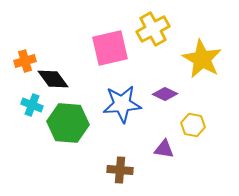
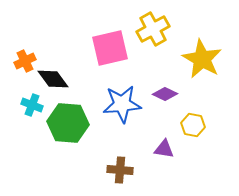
orange cross: rotated 10 degrees counterclockwise
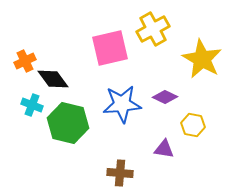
purple diamond: moved 3 px down
green hexagon: rotated 9 degrees clockwise
brown cross: moved 3 px down
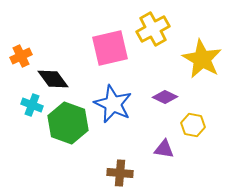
orange cross: moved 4 px left, 5 px up
blue star: moved 9 px left; rotated 30 degrees clockwise
green hexagon: rotated 6 degrees clockwise
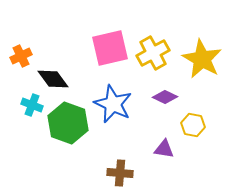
yellow cross: moved 24 px down
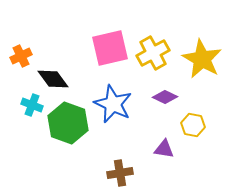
brown cross: rotated 15 degrees counterclockwise
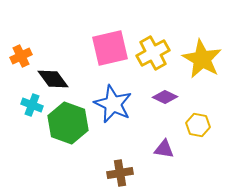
yellow hexagon: moved 5 px right
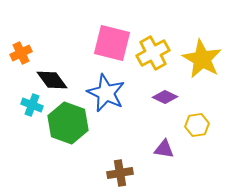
pink square: moved 2 px right, 5 px up; rotated 27 degrees clockwise
orange cross: moved 3 px up
black diamond: moved 1 px left, 1 px down
blue star: moved 7 px left, 11 px up
yellow hexagon: moved 1 px left; rotated 20 degrees counterclockwise
